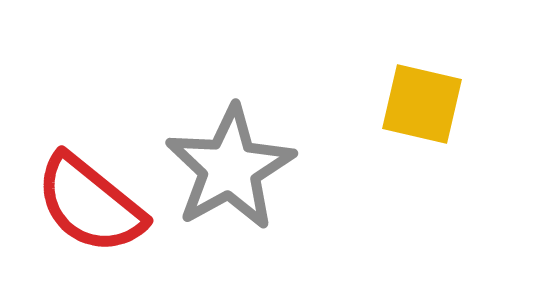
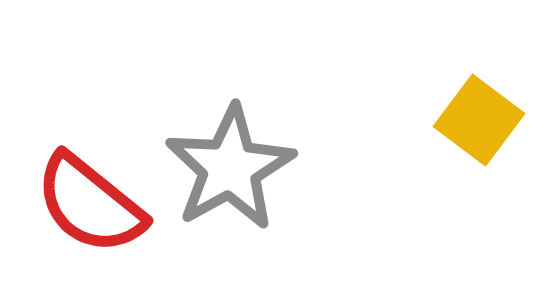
yellow square: moved 57 px right, 16 px down; rotated 24 degrees clockwise
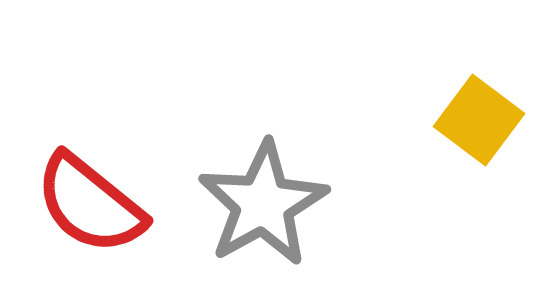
gray star: moved 33 px right, 36 px down
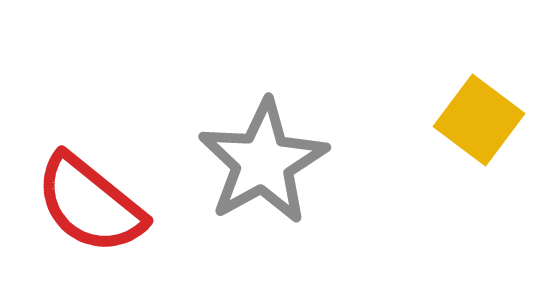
gray star: moved 42 px up
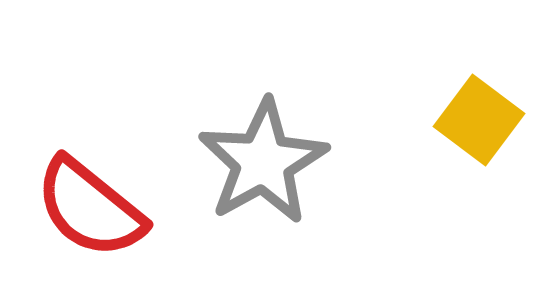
red semicircle: moved 4 px down
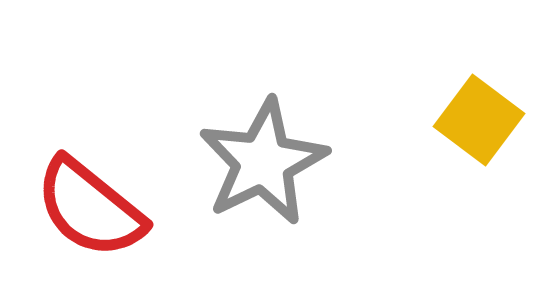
gray star: rotated 3 degrees clockwise
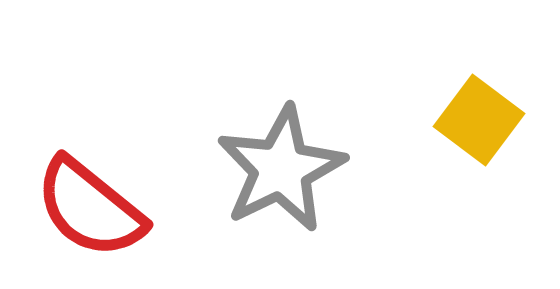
gray star: moved 18 px right, 7 px down
